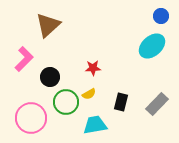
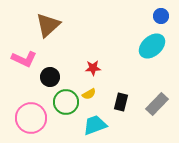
pink L-shape: rotated 70 degrees clockwise
cyan trapezoid: rotated 10 degrees counterclockwise
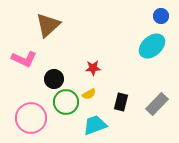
black circle: moved 4 px right, 2 px down
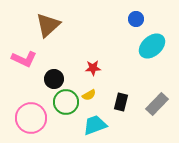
blue circle: moved 25 px left, 3 px down
yellow semicircle: moved 1 px down
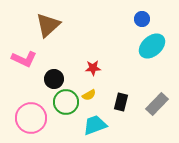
blue circle: moved 6 px right
